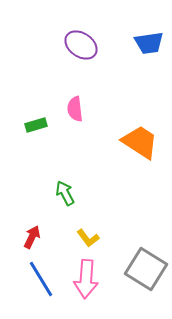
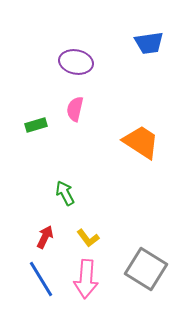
purple ellipse: moved 5 px left, 17 px down; rotated 24 degrees counterclockwise
pink semicircle: rotated 20 degrees clockwise
orange trapezoid: moved 1 px right
red arrow: moved 13 px right
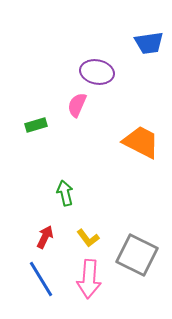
purple ellipse: moved 21 px right, 10 px down
pink semicircle: moved 2 px right, 4 px up; rotated 10 degrees clockwise
orange trapezoid: rotated 6 degrees counterclockwise
green arrow: rotated 15 degrees clockwise
gray square: moved 9 px left, 14 px up; rotated 6 degrees counterclockwise
pink arrow: moved 3 px right
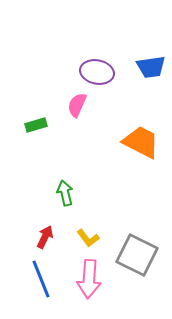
blue trapezoid: moved 2 px right, 24 px down
blue line: rotated 9 degrees clockwise
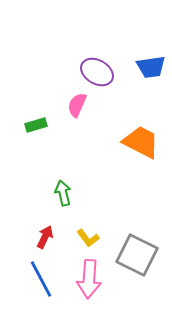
purple ellipse: rotated 20 degrees clockwise
green arrow: moved 2 px left
blue line: rotated 6 degrees counterclockwise
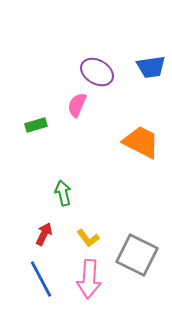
red arrow: moved 1 px left, 3 px up
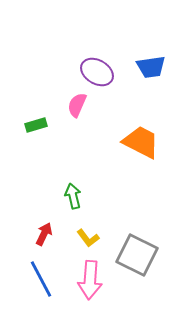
green arrow: moved 10 px right, 3 px down
pink arrow: moved 1 px right, 1 px down
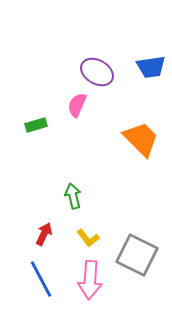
orange trapezoid: moved 3 px up; rotated 18 degrees clockwise
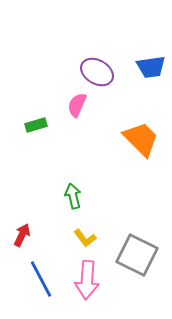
red arrow: moved 22 px left, 1 px down
yellow L-shape: moved 3 px left
pink arrow: moved 3 px left
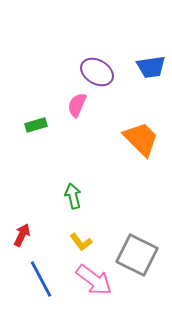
yellow L-shape: moved 4 px left, 4 px down
pink arrow: moved 7 px right; rotated 57 degrees counterclockwise
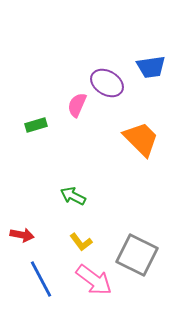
purple ellipse: moved 10 px right, 11 px down
green arrow: rotated 50 degrees counterclockwise
red arrow: rotated 75 degrees clockwise
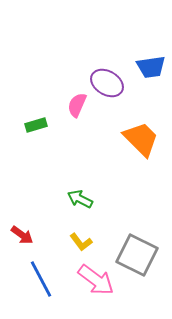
green arrow: moved 7 px right, 3 px down
red arrow: rotated 25 degrees clockwise
pink arrow: moved 2 px right
